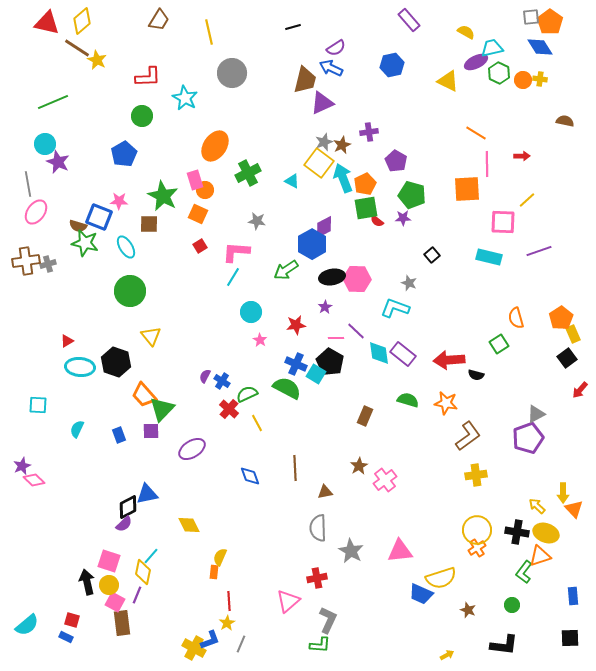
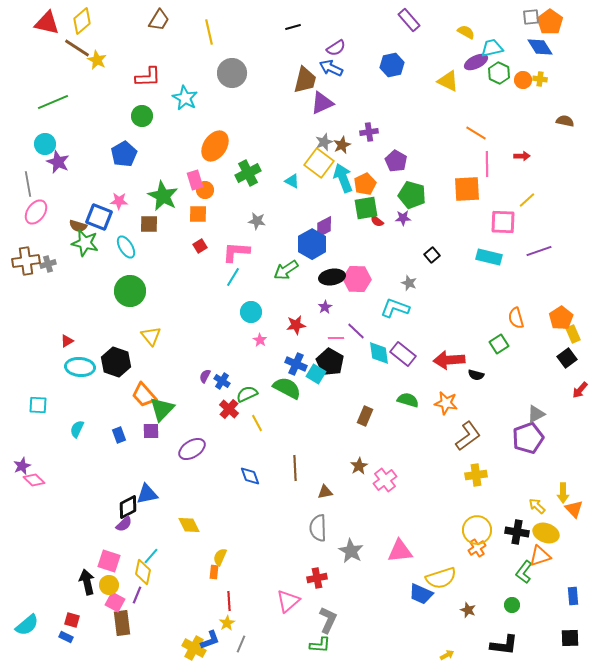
orange square at (198, 214): rotated 24 degrees counterclockwise
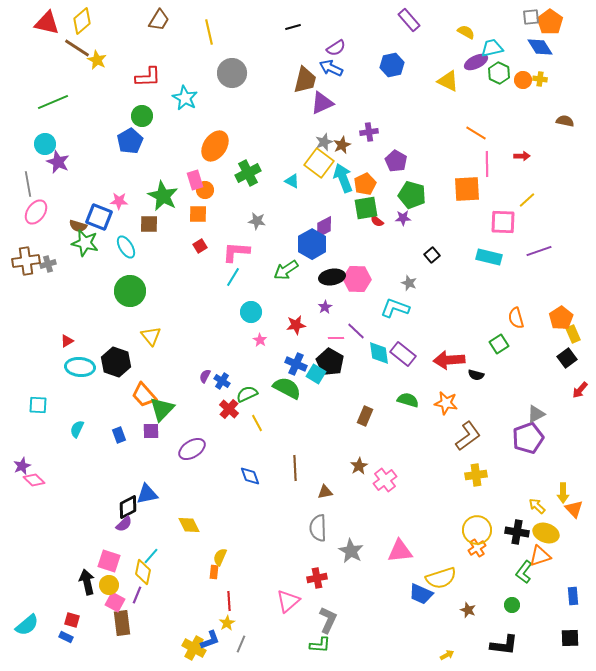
blue pentagon at (124, 154): moved 6 px right, 13 px up
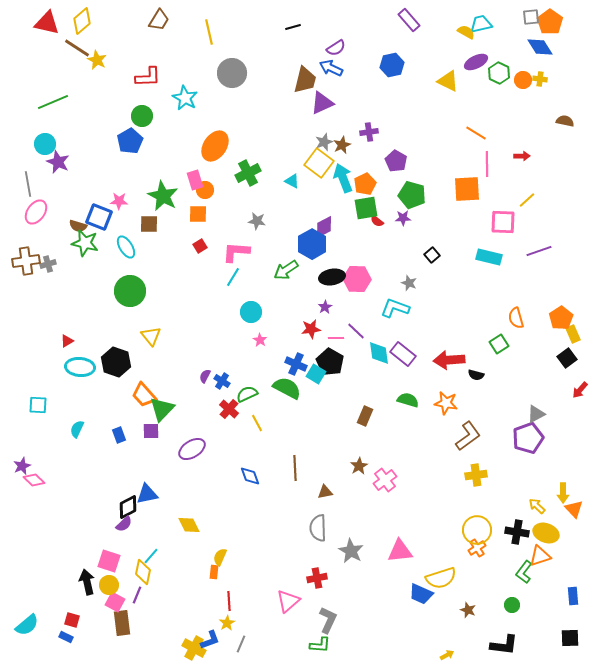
cyan trapezoid at (492, 48): moved 11 px left, 24 px up
red star at (296, 325): moved 15 px right, 4 px down
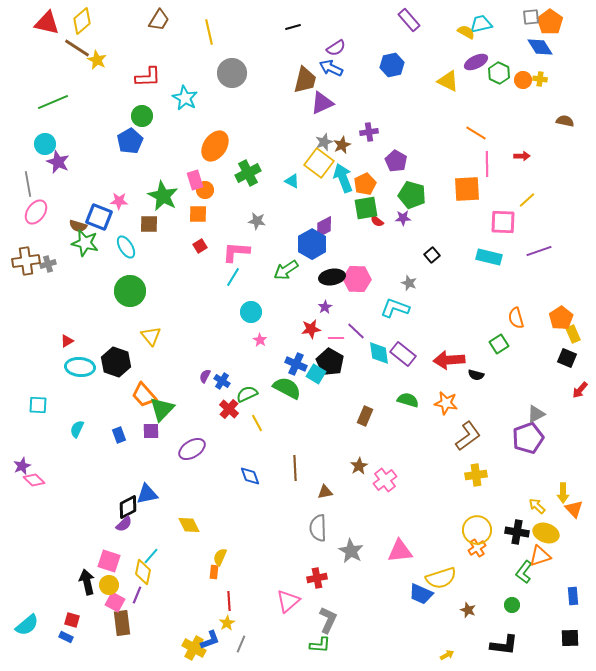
black square at (567, 358): rotated 30 degrees counterclockwise
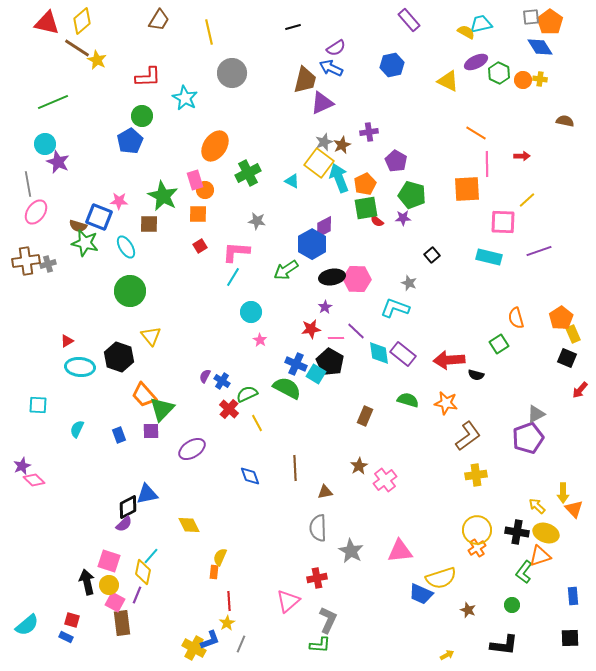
cyan arrow at (343, 178): moved 4 px left
black hexagon at (116, 362): moved 3 px right, 5 px up
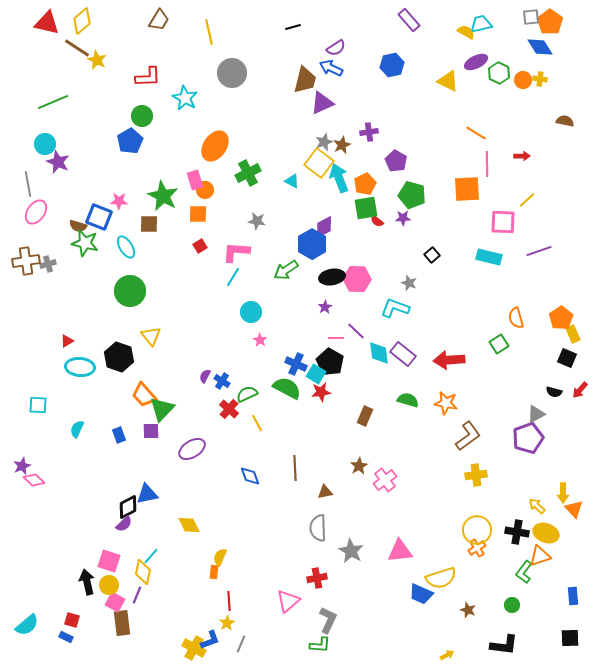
red star at (311, 329): moved 10 px right, 63 px down
black semicircle at (476, 375): moved 78 px right, 17 px down
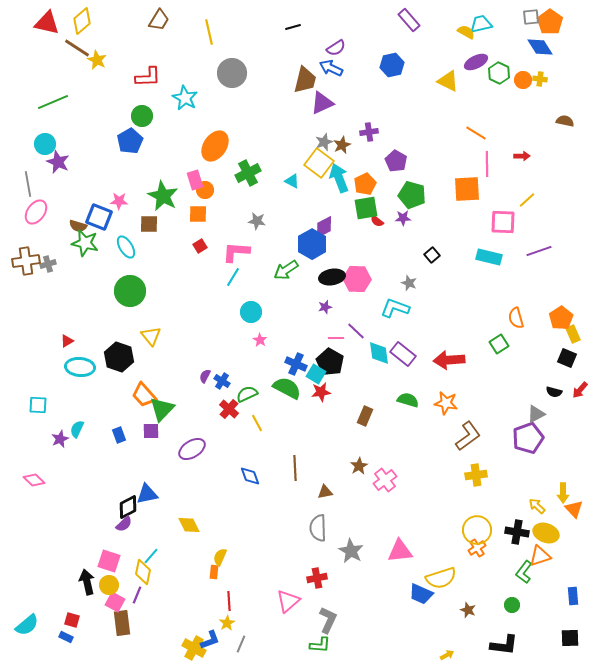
purple star at (325, 307): rotated 16 degrees clockwise
purple star at (22, 466): moved 38 px right, 27 px up
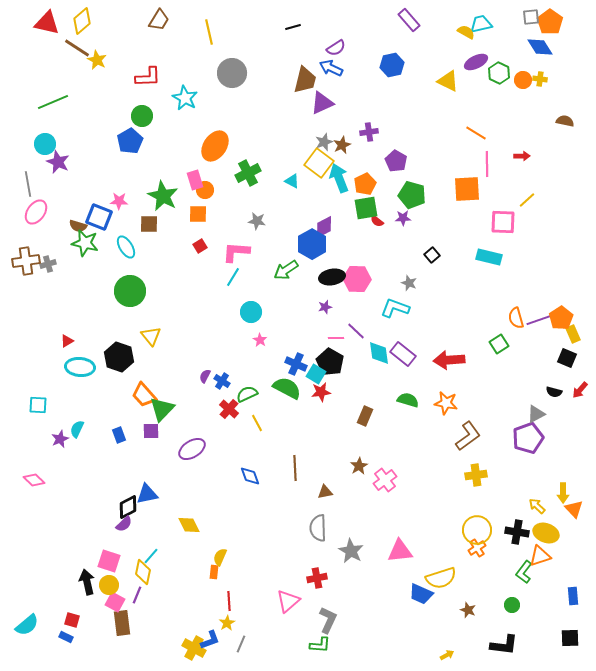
purple line at (539, 251): moved 69 px down
